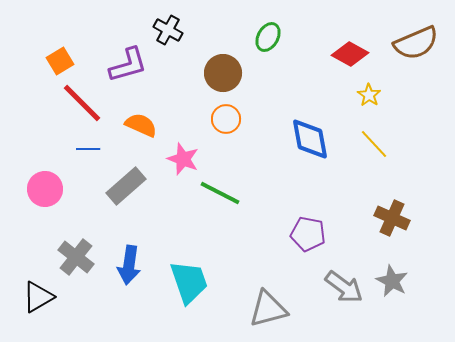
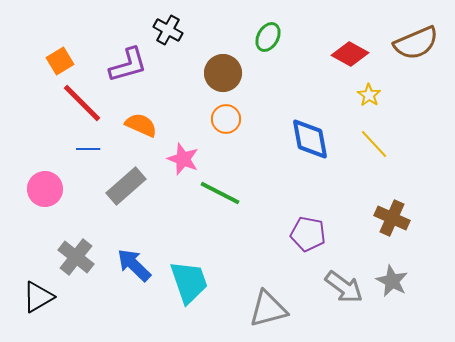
blue arrow: moved 5 px right; rotated 126 degrees clockwise
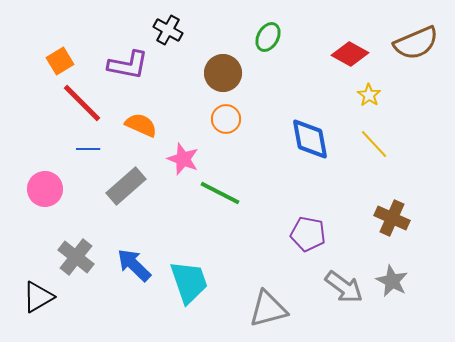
purple L-shape: rotated 27 degrees clockwise
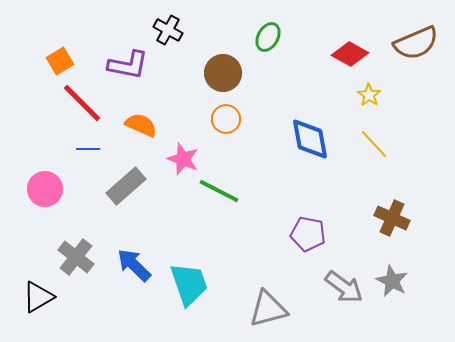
green line: moved 1 px left, 2 px up
cyan trapezoid: moved 2 px down
